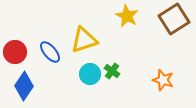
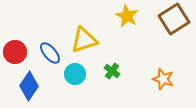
blue ellipse: moved 1 px down
cyan circle: moved 15 px left
orange star: moved 1 px up
blue diamond: moved 5 px right
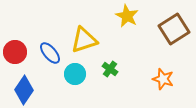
brown square: moved 10 px down
green cross: moved 2 px left, 2 px up
blue diamond: moved 5 px left, 4 px down
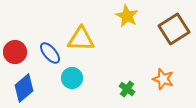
yellow triangle: moved 3 px left, 1 px up; rotated 20 degrees clockwise
green cross: moved 17 px right, 20 px down
cyan circle: moved 3 px left, 4 px down
blue diamond: moved 2 px up; rotated 16 degrees clockwise
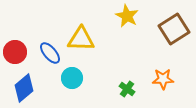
orange star: rotated 20 degrees counterclockwise
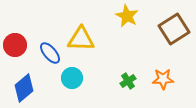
red circle: moved 7 px up
green cross: moved 1 px right, 8 px up; rotated 21 degrees clockwise
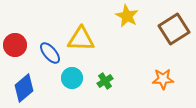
green cross: moved 23 px left
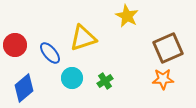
brown square: moved 6 px left, 19 px down; rotated 8 degrees clockwise
yellow triangle: moved 2 px right, 1 px up; rotated 20 degrees counterclockwise
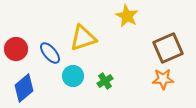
red circle: moved 1 px right, 4 px down
cyan circle: moved 1 px right, 2 px up
